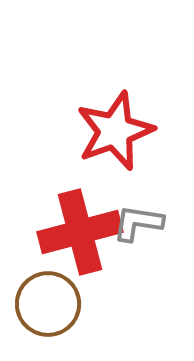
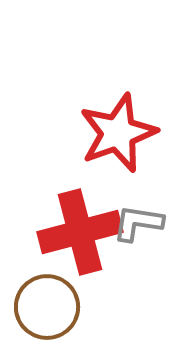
red star: moved 3 px right, 2 px down
brown circle: moved 1 px left, 3 px down
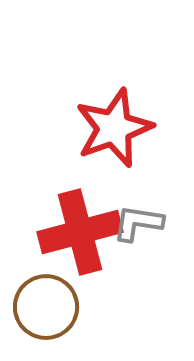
red star: moved 4 px left, 5 px up
brown circle: moved 1 px left
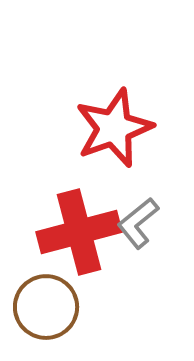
gray L-shape: rotated 48 degrees counterclockwise
red cross: moved 1 px left
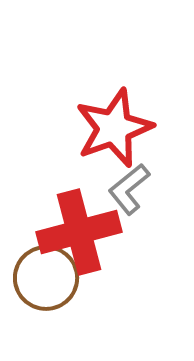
gray L-shape: moved 9 px left, 34 px up
brown circle: moved 29 px up
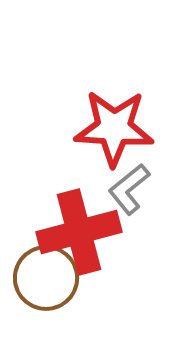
red star: rotated 24 degrees clockwise
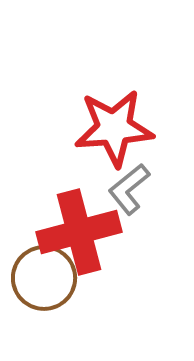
red star: rotated 8 degrees counterclockwise
brown circle: moved 2 px left
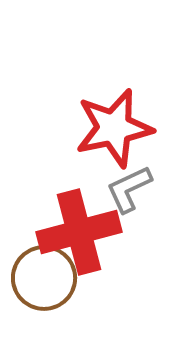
red star: rotated 8 degrees counterclockwise
gray L-shape: rotated 14 degrees clockwise
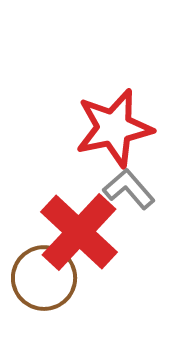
gray L-shape: rotated 74 degrees clockwise
red cross: rotated 32 degrees counterclockwise
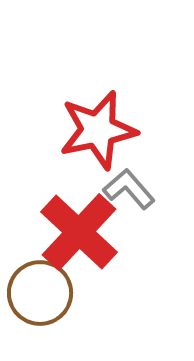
red star: moved 16 px left, 2 px down
brown circle: moved 4 px left, 15 px down
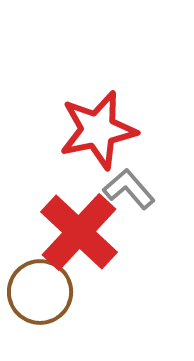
brown circle: moved 1 px up
